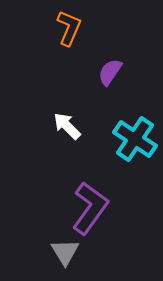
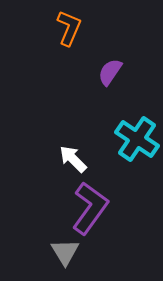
white arrow: moved 6 px right, 33 px down
cyan cross: moved 2 px right
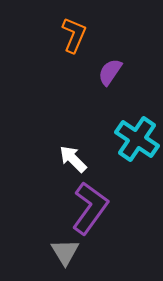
orange L-shape: moved 5 px right, 7 px down
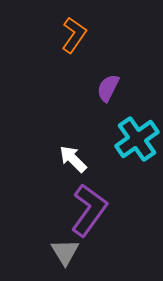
orange L-shape: rotated 12 degrees clockwise
purple semicircle: moved 2 px left, 16 px down; rotated 8 degrees counterclockwise
cyan cross: rotated 21 degrees clockwise
purple L-shape: moved 1 px left, 2 px down
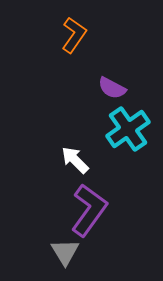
purple semicircle: moved 4 px right; rotated 88 degrees counterclockwise
cyan cross: moved 9 px left, 10 px up
white arrow: moved 2 px right, 1 px down
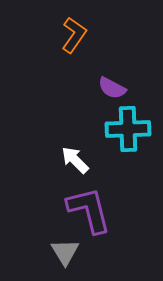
cyan cross: rotated 33 degrees clockwise
purple L-shape: rotated 50 degrees counterclockwise
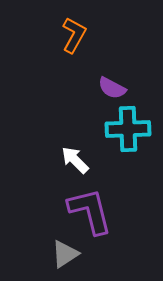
orange L-shape: rotated 6 degrees counterclockwise
purple L-shape: moved 1 px right, 1 px down
gray triangle: moved 2 px down; rotated 28 degrees clockwise
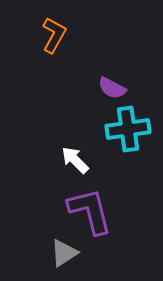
orange L-shape: moved 20 px left
cyan cross: rotated 6 degrees counterclockwise
gray triangle: moved 1 px left, 1 px up
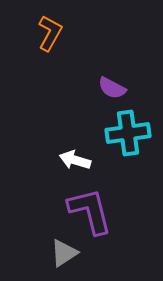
orange L-shape: moved 4 px left, 2 px up
cyan cross: moved 4 px down
white arrow: rotated 28 degrees counterclockwise
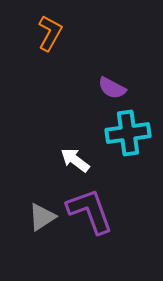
white arrow: rotated 20 degrees clockwise
purple L-shape: rotated 6 degrees counterclockwise
gray triangle: moved 22 px left, 36 px up
